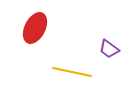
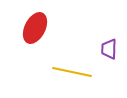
purple trapezoid: rotated 55 degrees clockwise
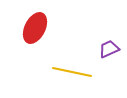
purple trapezoid: rotated 65 degrees clockwise
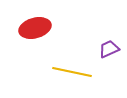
red ellipse: rotated 48 degrees clockwise
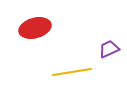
yellow line: rotated 21 degrees counterclockwise
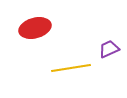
yellow line: moved 1 px left, 4 px up
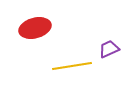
yellow line: moved 1 px right, 2 px up
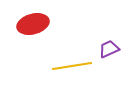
red ellipse: moved 2 px left, 4 px up
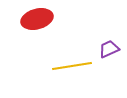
red ellipse: moved 4 px right, 5 px up
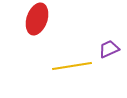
red ellipse: rotated 56 degrees counterclockwise
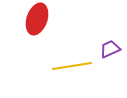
purple trapezoid: moved 1 px right
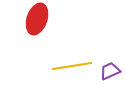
purple trapezoid: moved 22 px down
